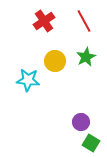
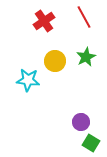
red line: moved 4 px up
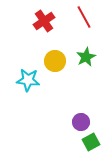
green square: moved 1 px up; rotated 30 degrees clockwise
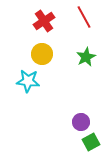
yellow circle: moved 13 px left, 7 px up
cyan star: moved 1 px down
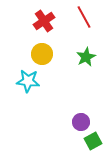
green square: moved 2 px right, 1 px up
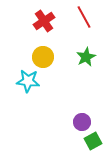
yellow circle: moved 1 px right, 3 px down
purple circle: moved 1 px right
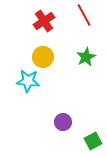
red line: moved 2 px up
purple circle: moved 19 px left
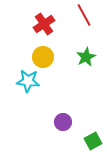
red cross: moved 3 px down
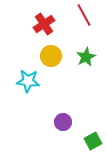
yellow circle: moved 8 px right, 1 px up
